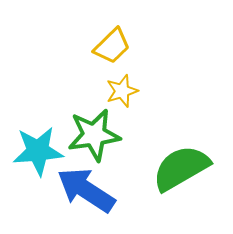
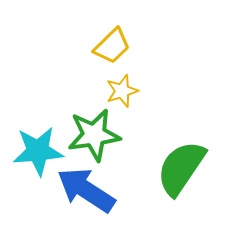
green semicircle: rotated 26 degrees counterclockwise
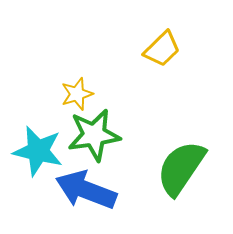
yellow trapezoid: moved 50 px right, 3 px down
yellow star: moved 45 px left, 3 px down
cyan star: rotated 18 degrees clockwise
blue arrow: rotated 12 degrees counterclockwise
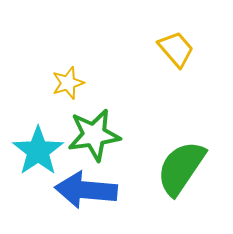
yellow trapezoid: moved 14 px right; rotated 87 degrees counterclockwise
yellow star: moved 9 px left, 11 px up
cyan star: rotated 24 degrees clockwise
blue arrow: rotated 16 degrees counterclockwise
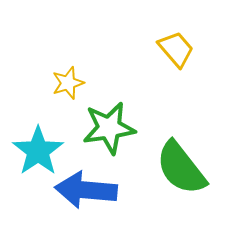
green star: moved 15 px right, 7 px up
green semicircle: rotated 72 degrees counterclockwise
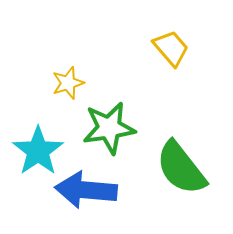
yellow trapezoid: moved 5 px left, 1 px up
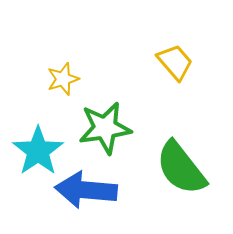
yellow trapezoid: moved 4 px right, 14 px down
yellow star: moved 5 px left, 4 px up
green star: moved 4 px left
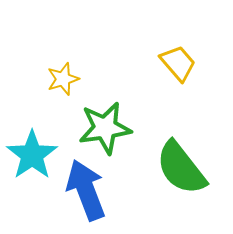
yellow trapezoid: moved 3 px right, 1 px down
cyan star: moved 6 px left, 4 px down
blue arrow: rotated 64 degrees clockwise
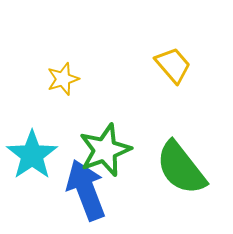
yellow trapezoid: moved 5 px left, 2 px down
green star: moved 22 px down; rotated 12 degrees counterclockwise
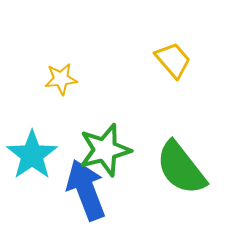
yellow trapezoid: moved 5 px up
yellow star: moved 2 px left; rotated 12 degrees clockwise
green star: rotated 6 degrees clockwise
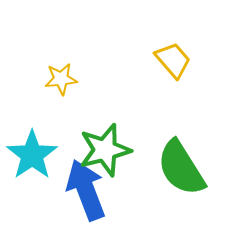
green semicircle: rotated 6 degrees clockwise
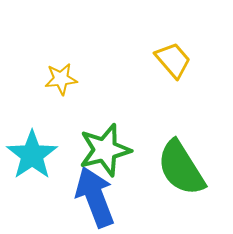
blue arrow: moved 9 px right, 7 px down
